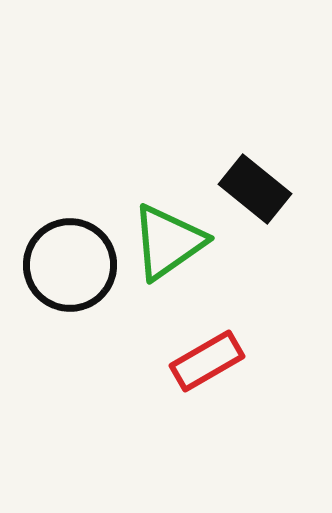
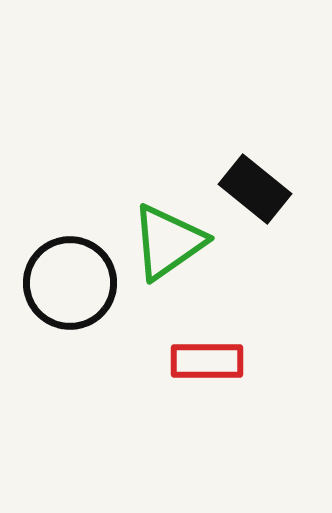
black circle: moved 18 px down
red rectangle: rotated 30 degrees clockwise
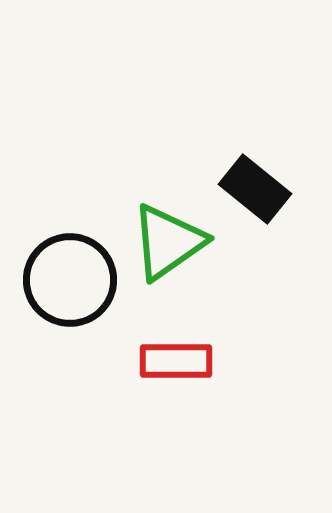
black circle: moved 3 px up
red rectangle: moved 31 px left
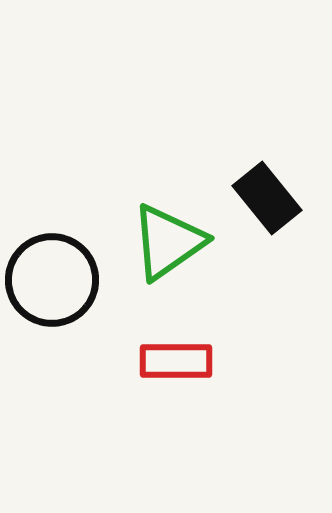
black rectangle: moved 12 px right, 9 px down; rotated 12 degrees clockwise
black circle: moved 18 px left
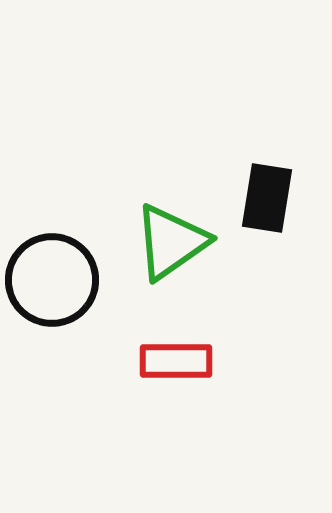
black rectangle: rotated 48 degrees clockwise
green triangle: moved 3 px right
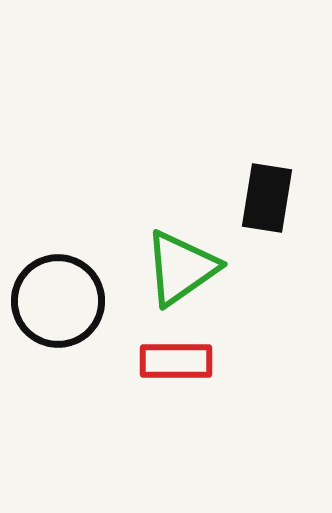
green triangle: moved 10 px right, 26 px down
black circle: moved 6 px right, 21 px down
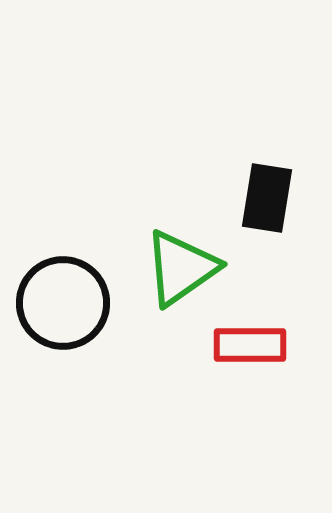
black circle: moved 5 px right, 2 px down
red rectangle: moved 74 px right, 16 px up
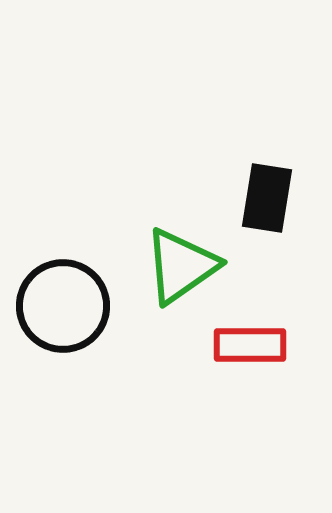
green triangle: moved 2 px up
black circle: moved 3 px down
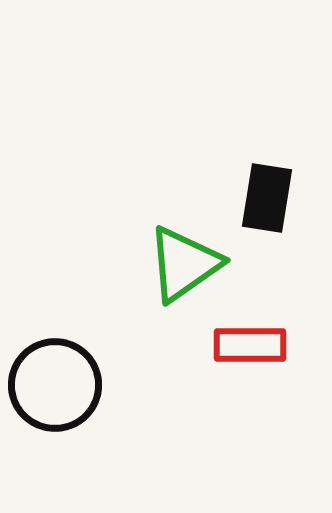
green triangle: moved 3 px right, 2 px up
black circle: moved 8 px left, 79 px down
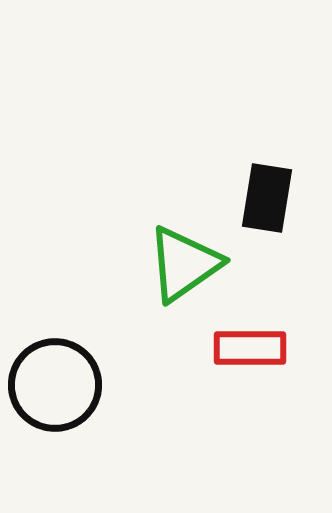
red rectangle: moved 3 px down
